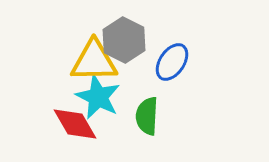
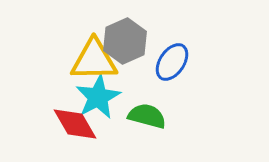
gray hexagon: moved 1 px right, 1 px down; rotated 9 degrees clockwise
yellow triangle: moved 1 px up
cyan star: rotated 18 degrees clockwise
green semicircle: rotated 102 degrees clockwise
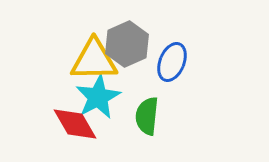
gray hexagon: moved 2 px right, 3 px down
blue ellipse: rotated 12 degrees counterclockwise
green semicircle: rotated 99 degrees counterclockwise
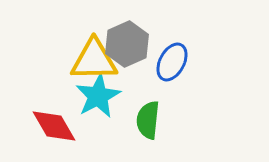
blue ellipse: rotated 6 degrees clockwise
cyan star: moved 1 px up
green semicircle: moved 1 px right, 4 px down
red diamond: moved 21 px left, 2 px down
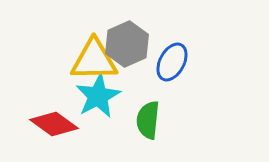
red diamond: moved 2 px up; rotated 24 degrees counterclockwise
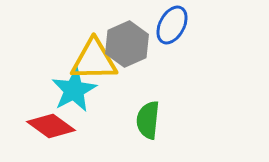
blue ellipse: moved 37 px up
cyan star: moved 24 px left, 6 px up
red diamond: moved 3 px left, 2 px down
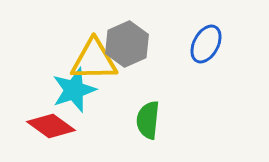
blue ellipse: moved 34 px right, 19 px down
cyan star: rotated 9 degrees clockwise
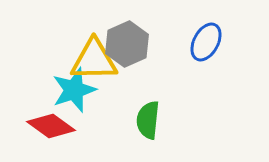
blue ellipse: moved 2 px up
